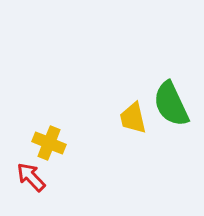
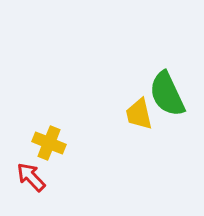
green semicircle: moved 4 px left, 10 px up
yellow trapezoid: moved 6 px right, 4 px up
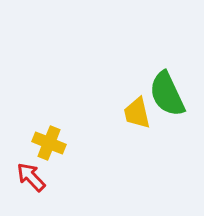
yellow trapezoid: moved 2 px left, 1 px up
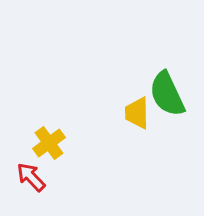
yellow trapezoid: rotated 12 degrees clockwise
yellow cross: rotated 32 degrees clockwise
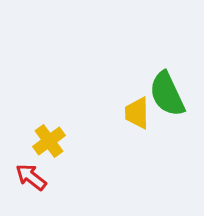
yellow cross: moved 2 px up
red arrow: rotated 8 degrees counterclockwise
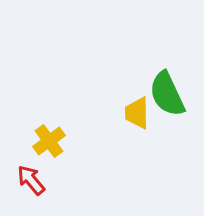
red arrow: moved 3 px down; rotated 12 degrees clockwise
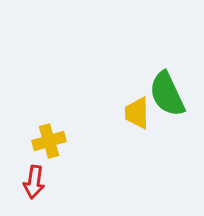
yellow cross: rotated 20 degrees clockwise
red arrow: moved 3 px right, 2 px down; rotated 132 degrees counterclockwise
